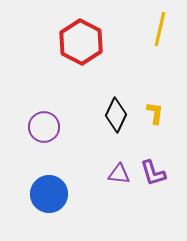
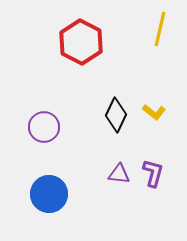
yellow L-shape: moved 1 px left, 1 px up; rotated 120 degrees clockwise
purple L-shape: rotated 148 degrees counterclockwise
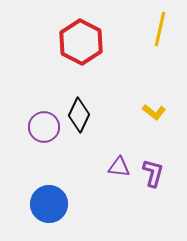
black diamond: moved 37 px left
purple triangle: moved 7 px up
blue circle: moved 10 px down
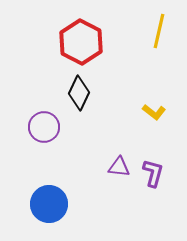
yellow line: moved 1 px left, 2 px down
black diamond: moved 22 px up
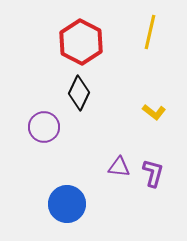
yellow line: moved 9 px left, 1 px down
blue circle: moved 18 px right
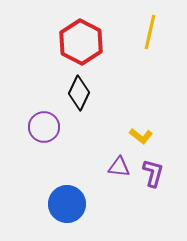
yellow L-shape: moved 13 px left, 24 px down
